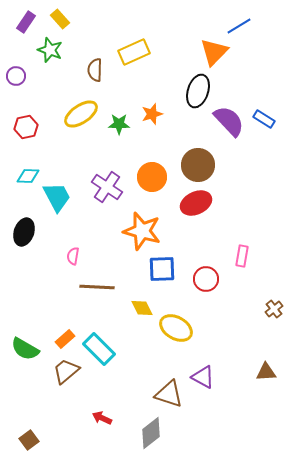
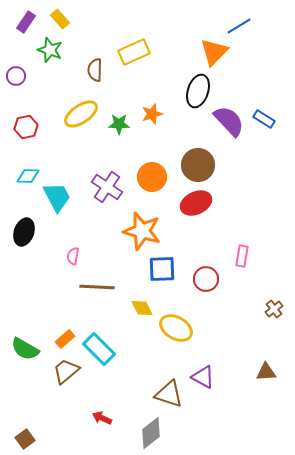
brown square at (29, 440): moved 4 px left, 1 px up
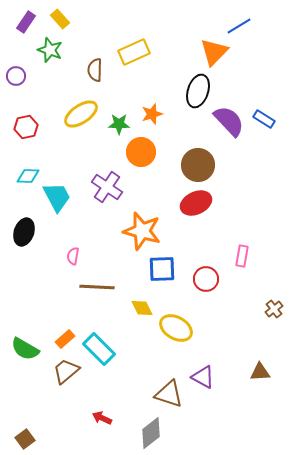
orange circle at (152, 177): moved 11 px left, 25 px up
brown triangle at (266, 372): moved 6 px left
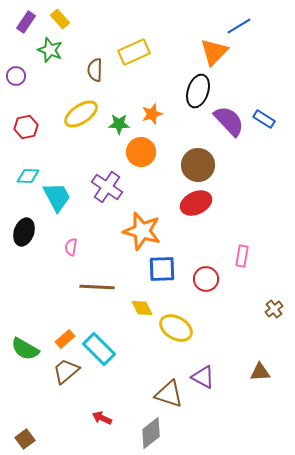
pink semicircle at (73, 256): moved 2 px left, 9 px up
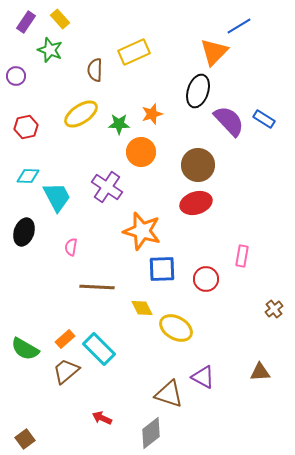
red ellipse at (196, 203): rotated 8 degrees clockwise
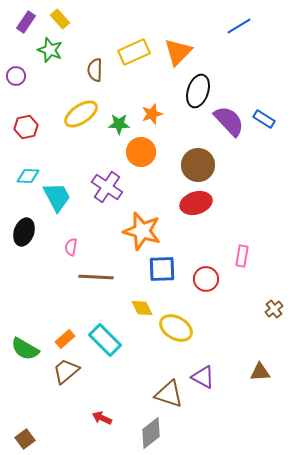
orange triangle at (214, 52): moved 36 px left
brown line at (97, 287): moved 1 px left, 10 px up
cyan rectangle at (99, 349): moved 6 px right, 9 px up
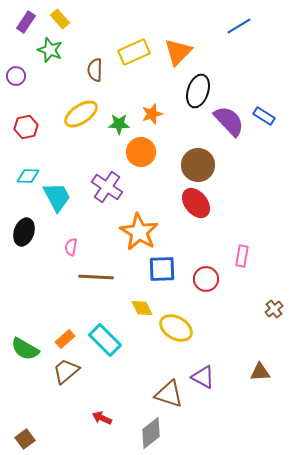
blue rectangle at (264, 119): moved 3 px up
red ellipse at (196, 203): rotated 68 degrees clockwise
orange star at (142, 231): moved 3 px left, 1 px down; rotated 15 degrees clockwise
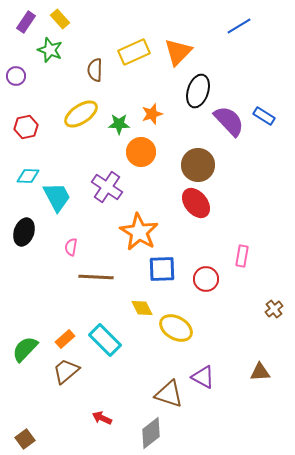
green semicircle at (25, 349): rotated 104 degrees clockwise
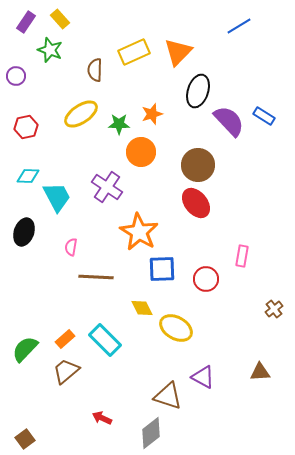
brown triangle at (169, 394): moved 1 px left, 2 px down
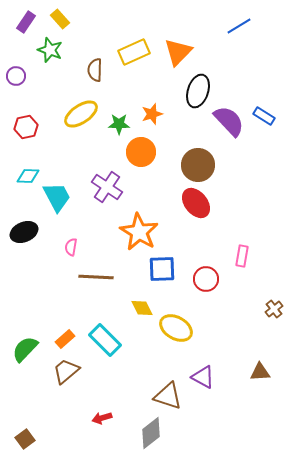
black ellipse at (24, 232): rotated 48 degrees clockwise
red arrow at (102, 418): rotated 42 degrees counterclockwise
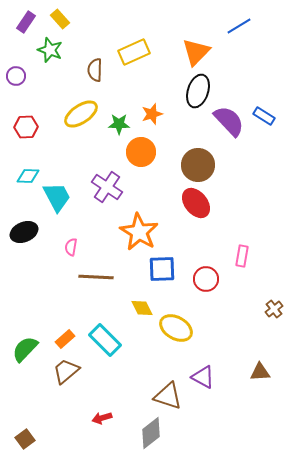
orange triangle at (178, 52): moved 18 px right
red hexagon at (26, 127): rotated 10 degrees clockwise
